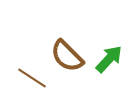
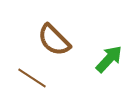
brown semicircle: moved 13 px left, 16 px up
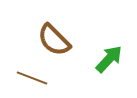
brown line: rotated 12 degrees counterclockwise
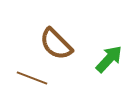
brown semicircle: moved 2 px right, 4 px down
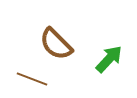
brown line: moved 1 px down
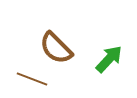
brown semicircle: moved 4 px down
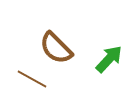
brown line: rotated 8 degrees clockwise
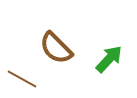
brown line: moved 10 px left
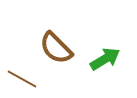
green arrow: moved 4 px left; rotated 16 degrees clockwise
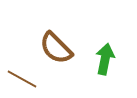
green arrow: rotated 48 degrees counterclockwise
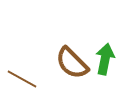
brown semicircle: moved 16 px right, 15 px down
